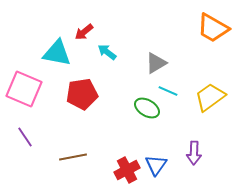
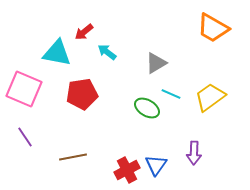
cyan line: moved 3 px right, 3 px down
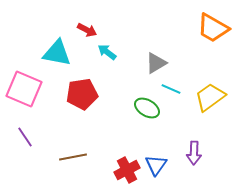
red arrow: moved 3 px right, 2 px up; rotated 114 degrees counterclockwise
cyan line: moved 5 px up
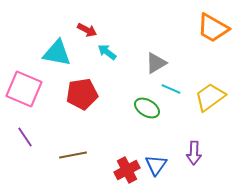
brown line: moved 2 px up
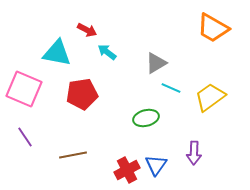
cyan line: moved 1 px up
green ellipse: moved 1 px left, 10 px down; rotated 45 degrees counterclockwise
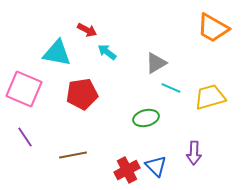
yellow trapezoid: rotated 20 degrees clockwise
blue triangle: moved 1 px down; rotated 20 degrees counterclockwise
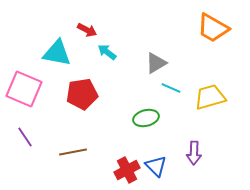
brown line: moved 3 px up
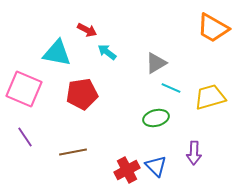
green ellipse: moved 10 px right
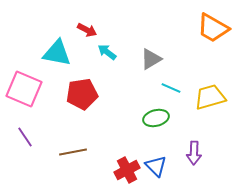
gray triangle: moved 5 px left, 4 px up
